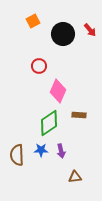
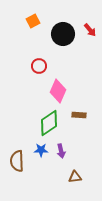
brown semicircle: moved 6 px down
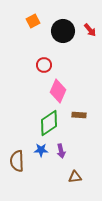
black circle: moved 3 px up
red circle: moved 5 px right, 1 px up
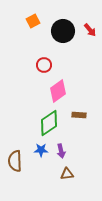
pink diamond: rotated 30 degrees clockwise
brown semicircle: moved 2 px left
brown triangle: moved 8 px left, 3 px up
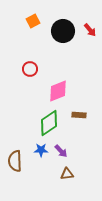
red circle: moved 14 px left, 4 px down
pink diamond: rotated 15 degrees clockwise
purple arrow: rotated 32 degrees counterclockwise
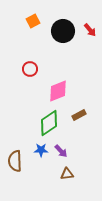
brown rectangle: rotated 32 degrees counterclockwise
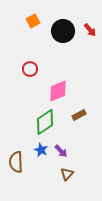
green diamond: moved 4 px left, 1 px up
blue star: rotated 24 degrees clockwise
brown semicircle: moved 1 px right, 1 px down
brown triangle: rotated 40 degrees counterclockwise
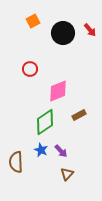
black circle: moved 2 px down
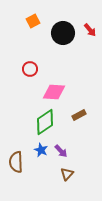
pink diamond: moved 4 px left, 1 px down; rotated 25 degrees clockwise
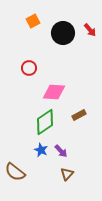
red circle: moved 1 px left, 1 px up
brown semicircle: moved 1 px left, 10 px down; rotated 50 degrees counterclockwise
